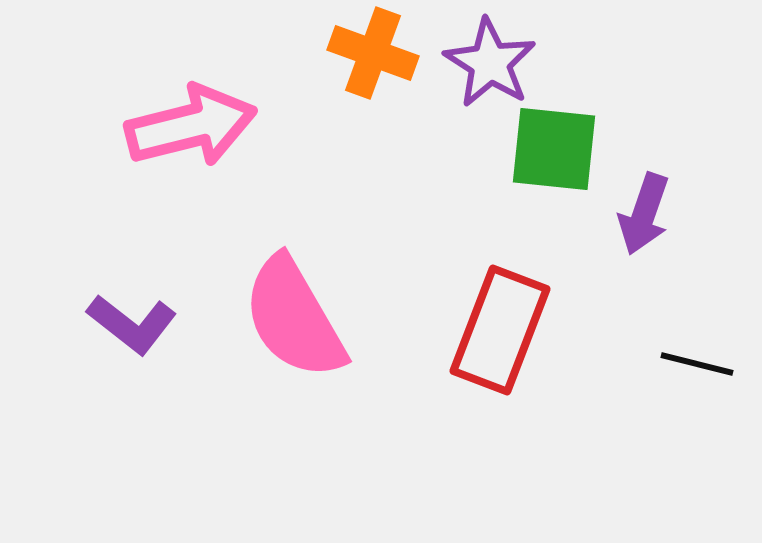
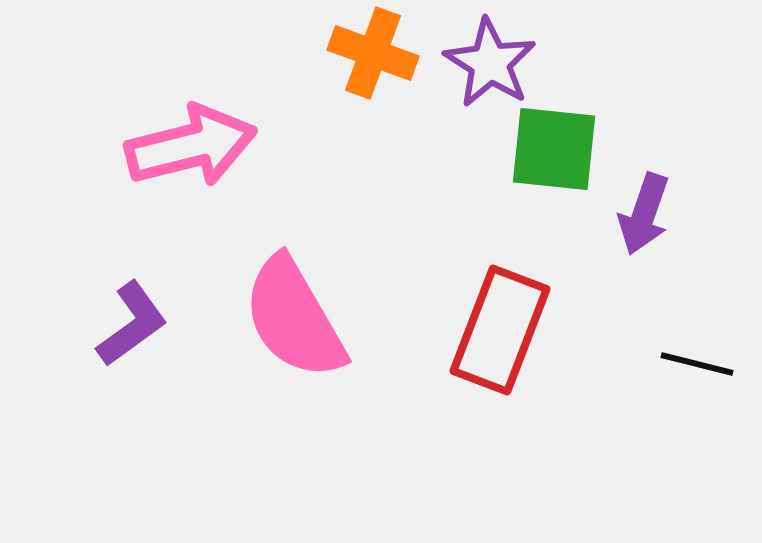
pink arrow: moved 20 px down
purple L-shape: rotated 74 degrees counterclockwise
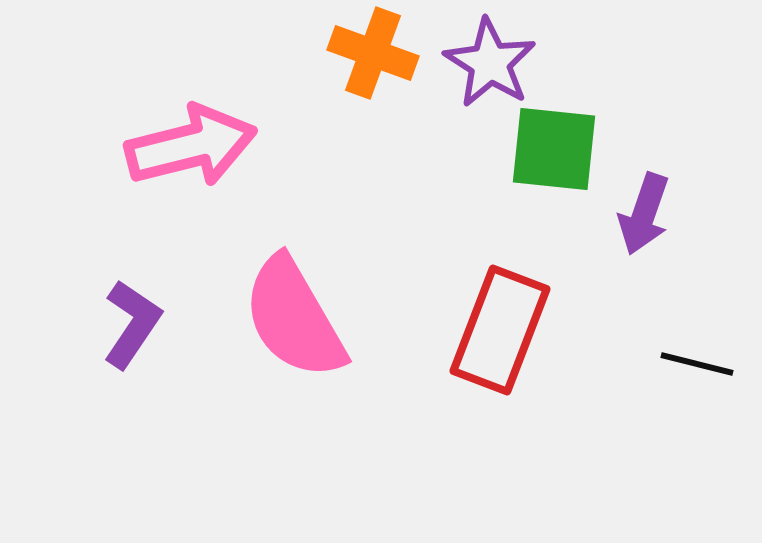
purple L-shape: rotated 20 degrees counterclockwise
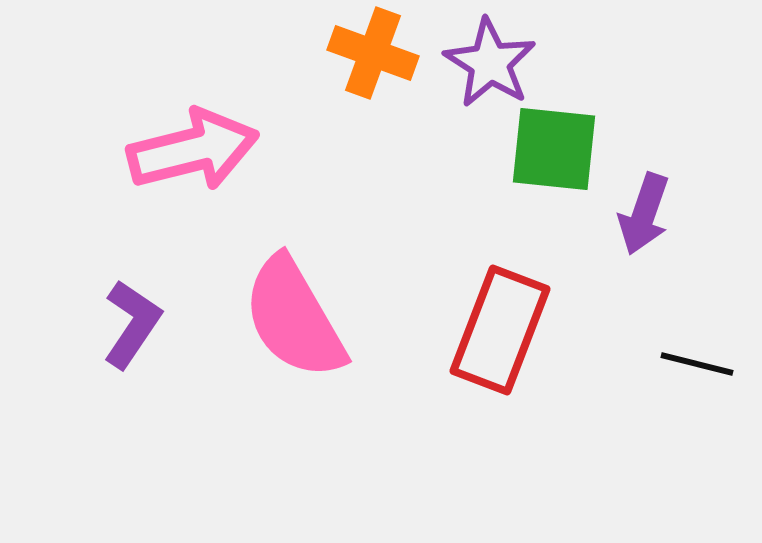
pink arrow: moved 2 px right, 4 px down
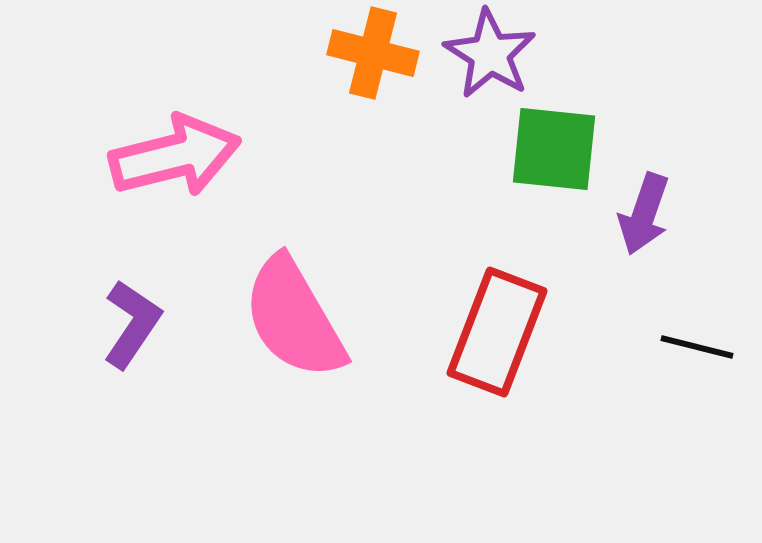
orange cross: rotated 6 degrees counterclockwise
purple star: moved 9 px up
pink arrow: moved 18 px left, 6 px down
red rectangle: moved 3 px left, 2 px down
black line: moved 17 px up
